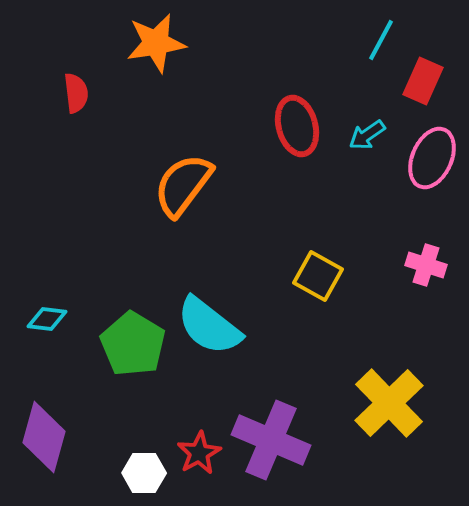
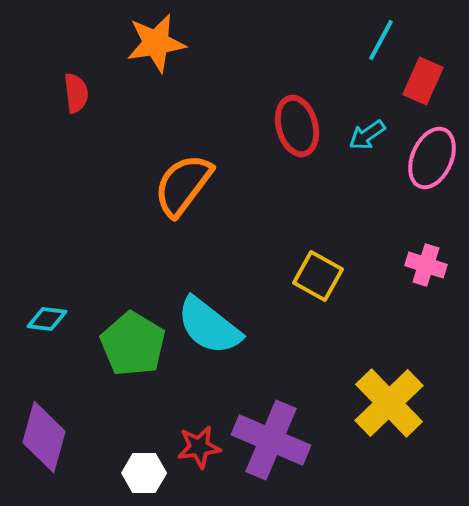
red star: moved 6 px up; rotated 21 degrees clockwise
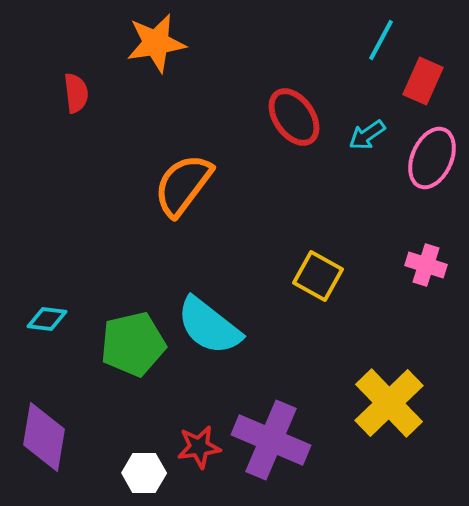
red ellipse: moved 3 px left, 9 px up; rotated 20 degrees counterclockwise
green pentagon: rotated 28 degrees clockwise
purple diamond: rotated 6 degrees counterclockwise
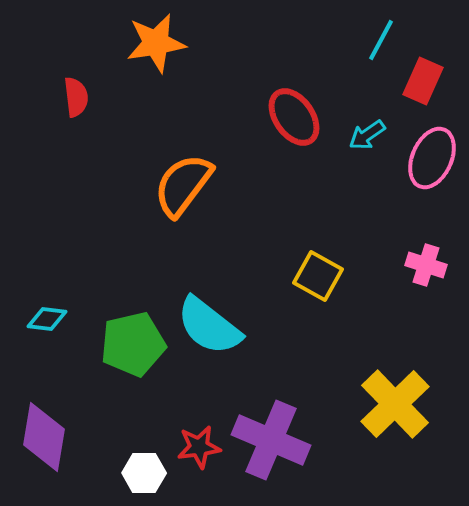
red semicircle: moved 4 px down
yellow cross: moved 6 px right, 1 px down
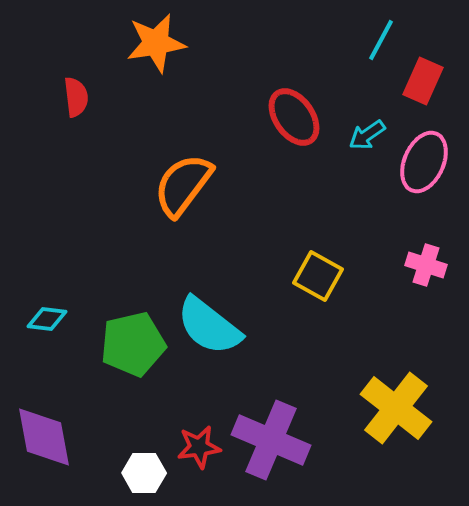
pink ellipse: moved 8 px left, 4 px down
yellow cross: moved 1 px right, 4 px down; rotated 8 degrees counterclockwise
purple diamond: rotated 20 degrees counterclockwise
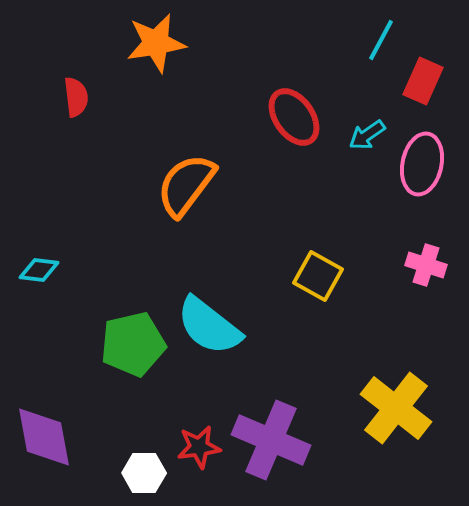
pink ellipse: moved 2 px left, 2 px down; rotated 12 degrees counterclockwise
orange semicircle: moved 3 px right
cyan diamond: moved 8 px left, 49 px up
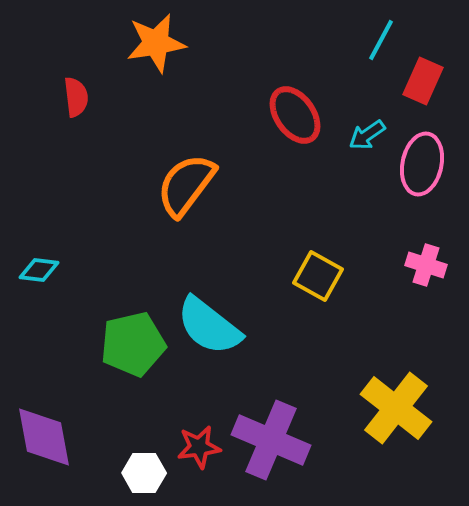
red ellipse: moved 1 px right, 2 px up
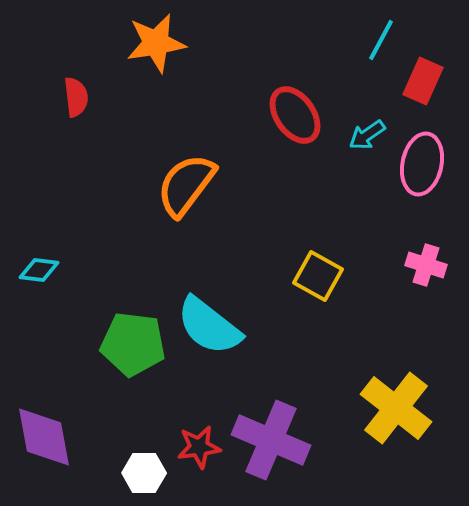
green pentagon: rotated 20 degrees clockwise
